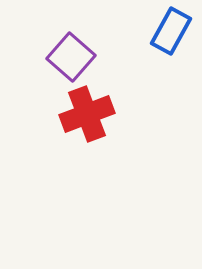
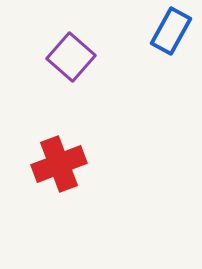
red cross: moved 28 px left, 50 px down
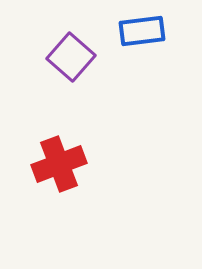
blue rectangle: moved 29 px left; rotated 54 degrees clockwise
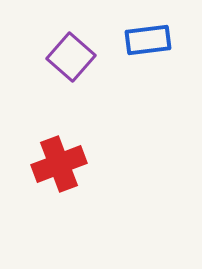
blue rectangle: moved 6 px right, 9 px down
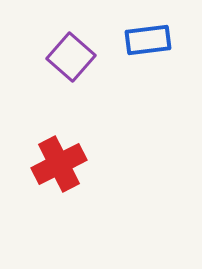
red cross: rotated 6 degrees counterclockwise
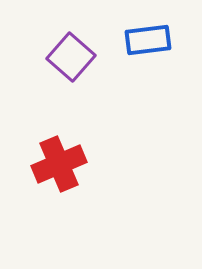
red cross: rotated 4 degrees clockwise
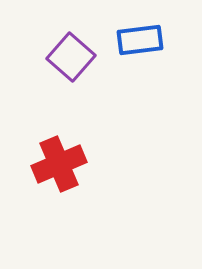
blue rectangle: moved 8 px left
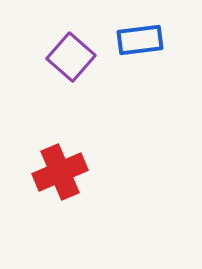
red cross: moved 1 px right, 8 px down
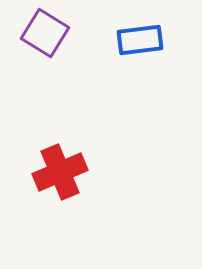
purple square: moved 26 px left, 24 px up; rotated 9 degrees counterclockwise
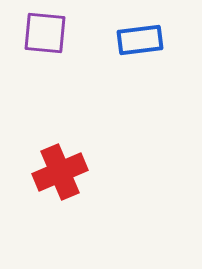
purple square: rotated 27 degrees counterclockwise
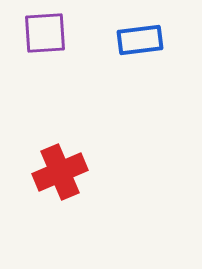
purple square: rotated 9 degrees counterclockwise
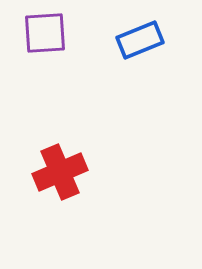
blue rectangle: rotated 15 degrees counterclockwise
